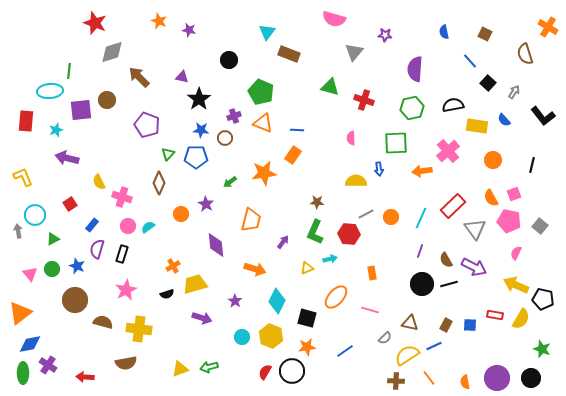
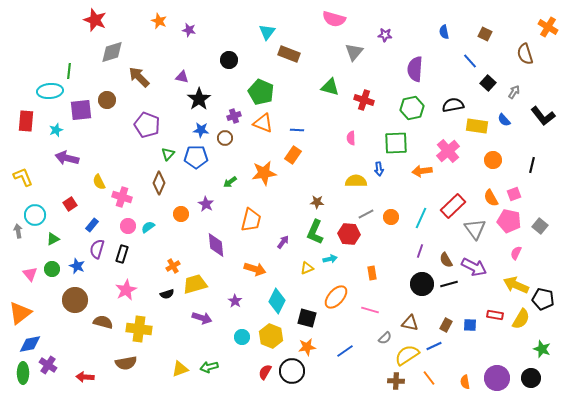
red star at (95, 23): moved 3 px up
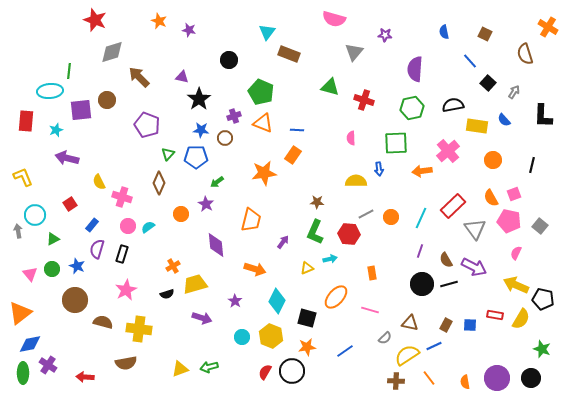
black L-shape at (543, 116): rotated 40 degrees clockwise
green arrow at (230, 182): moved 13 px left
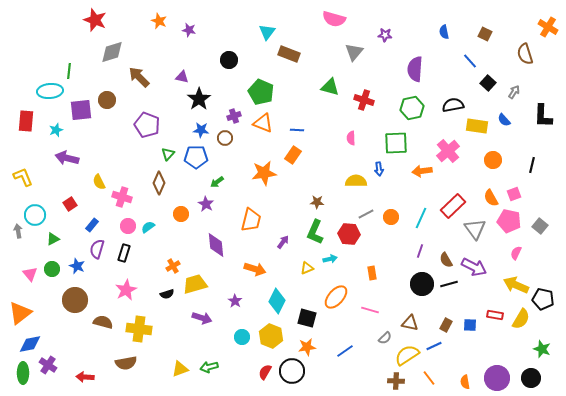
black rectangle at (122, 254): moved 2 px right, 1 px up
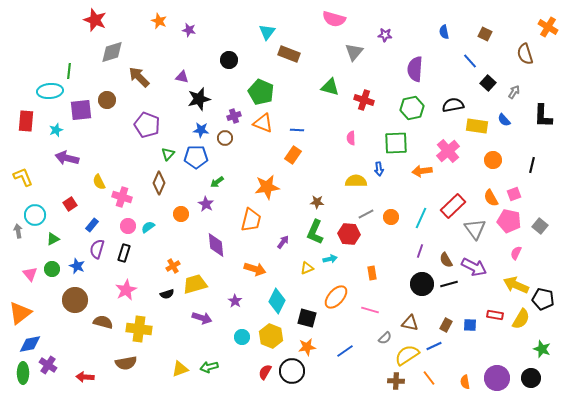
black star at (199, 99): rotated 20 degrees clockwise
orange star at (264, 173): moved 3 px right, 14 px down
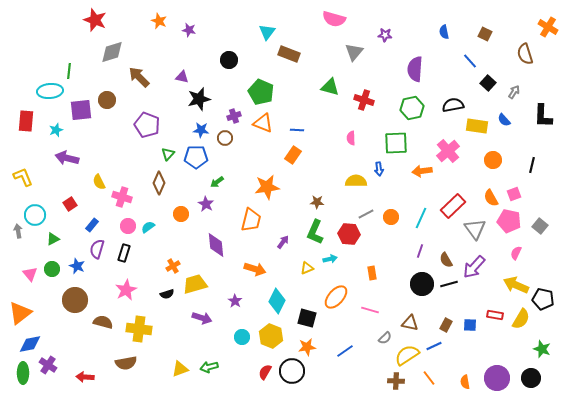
purple arrow at (474, 267): rotated 105 degrees clockwise
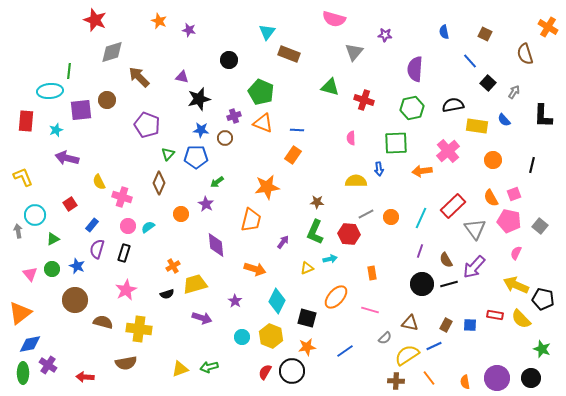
yellow semicircle at (521, 319): rotated 105 degrees clockwise
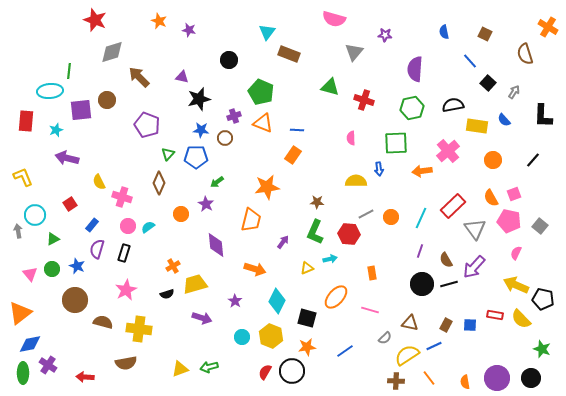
black line at (532, 165): moved 1 px right, 5 px up; rotated 28 degrees clockwise
